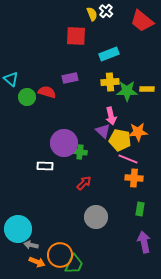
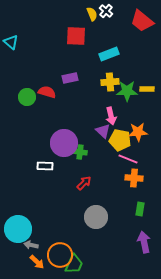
cyan triangle: moved 37 px up
orange arrow: rotated 21 degrees clockwise
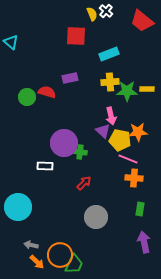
cyan circle: moved 22 px up
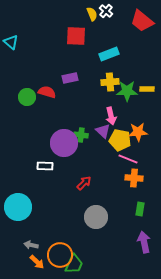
green cross: moved 1 px right, 17 px up
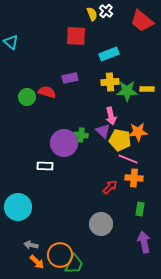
red arrow: moved 26 px right, 4 px down
gray circle: moved 5 px right, 7 px down
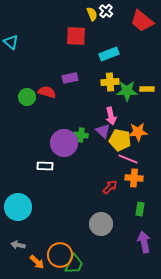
gray arrow: moved 13 px left
